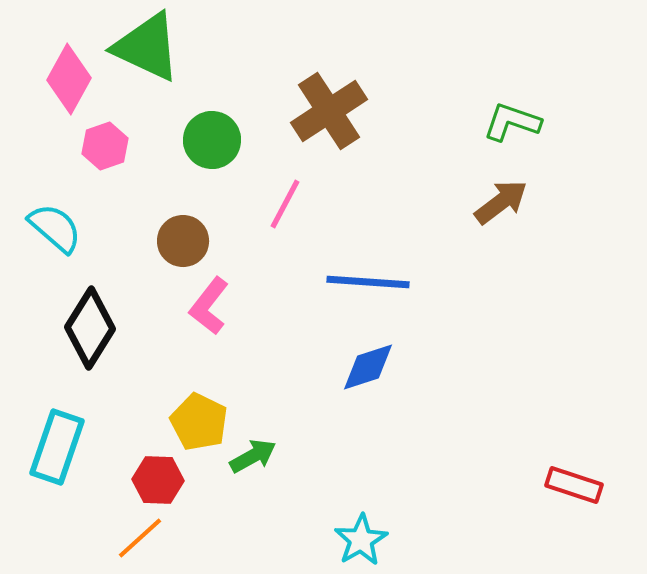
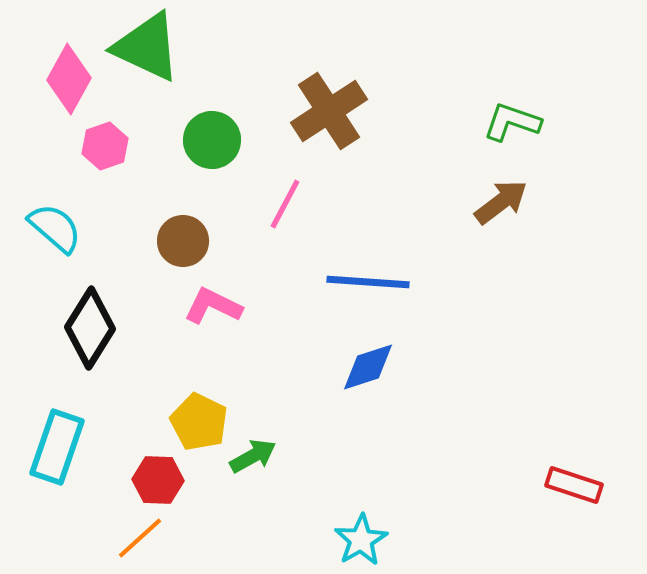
pink L-shape: moved 4 px right; rotated 78 degrees clockwise
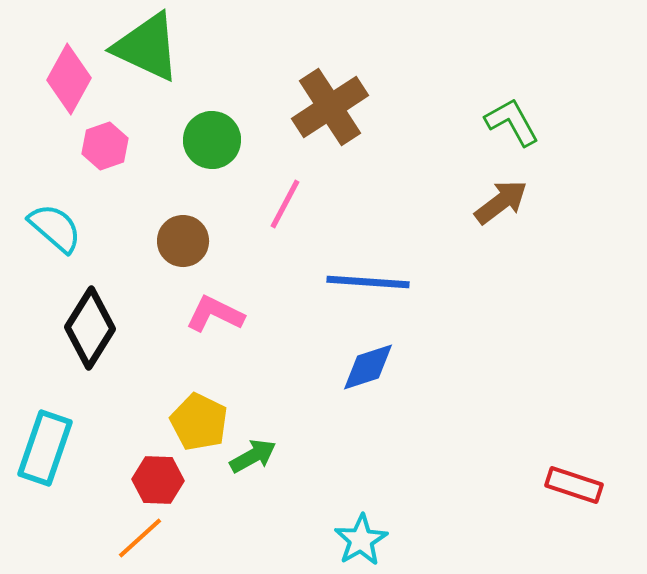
brown cross: moved 1 px right, 4 px up
green L-shape: rotated 42 degrees clockwise
pink L-shape: moved 2 px right, 8 px down
cyan rectangle: moved 12 px left, 1 px down
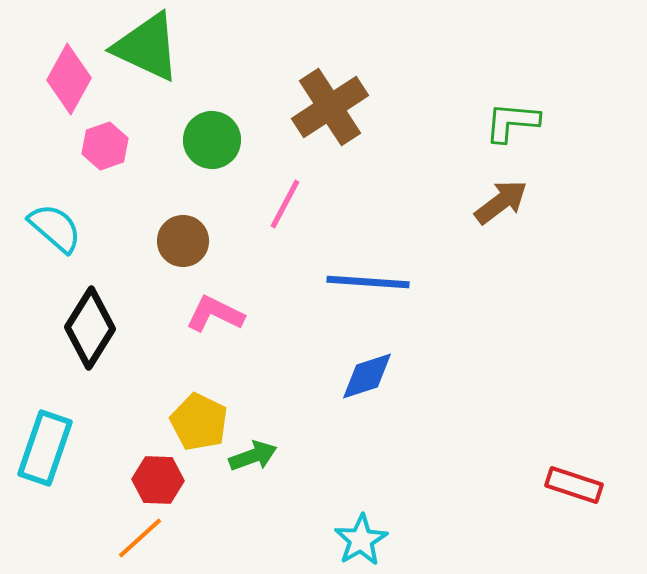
green L-shape: rotated 56 degrees counterclockwise
blue diamond: moved 1 px left, 9 px down
green arrow: rotated 9 degrees clockwise
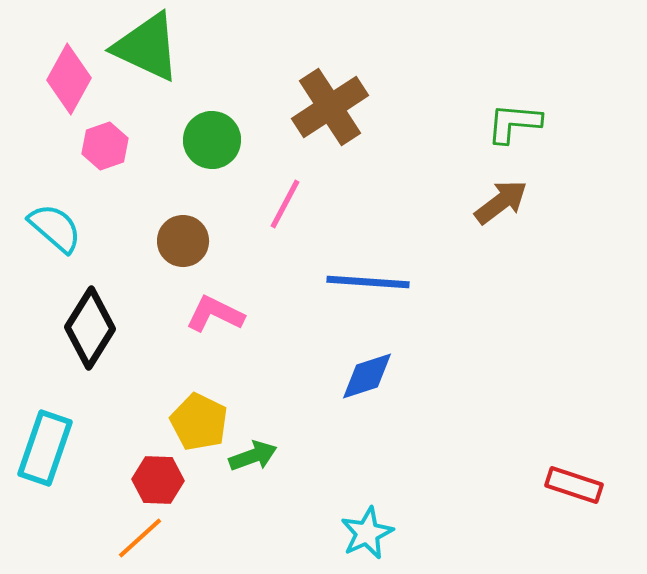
green L-shape: moved 2 px right, 1 px down
cyan star: moved 6 px right, 7 px up; rotated 6 degrees clockwise
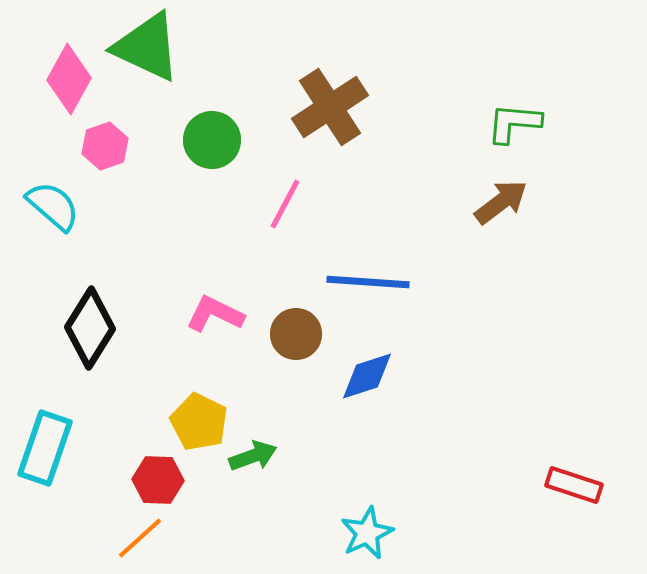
cyan semicircle: moved 2 px left, 22 px up
brown circle: moved 113 px right, 93 px down
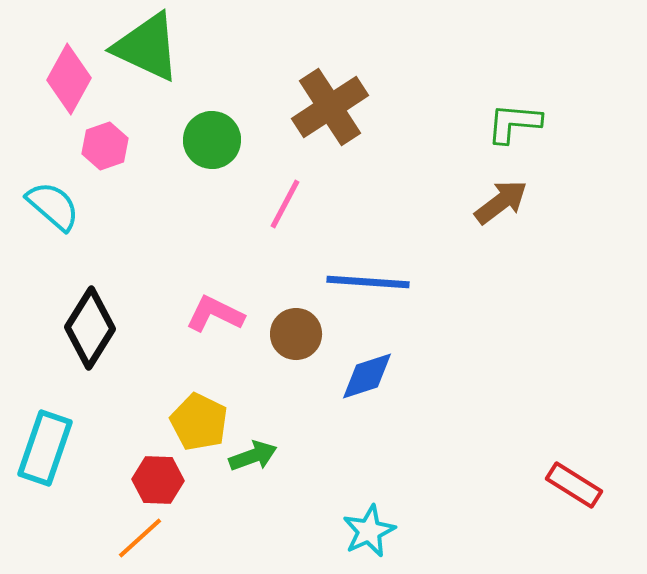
red rectangle: rotated 14 degrees clockwise
cyan star: moved 2 px right, 2 px up
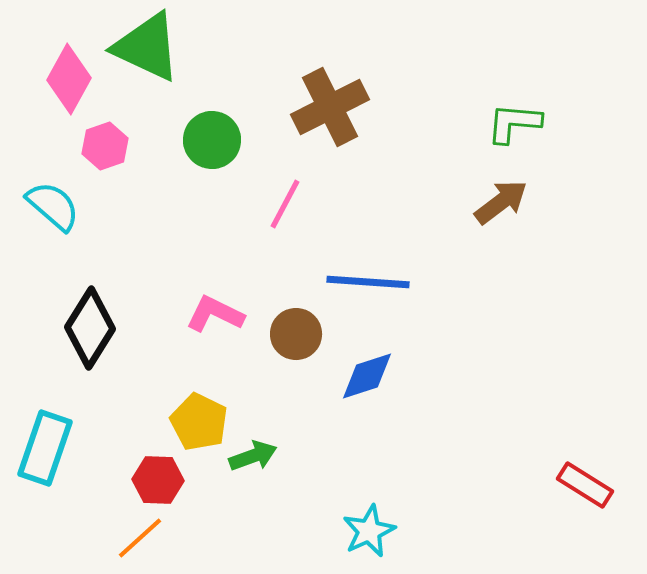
brown cross: rotated 6 degrees clockwise
red rectangle: moved 11 px right
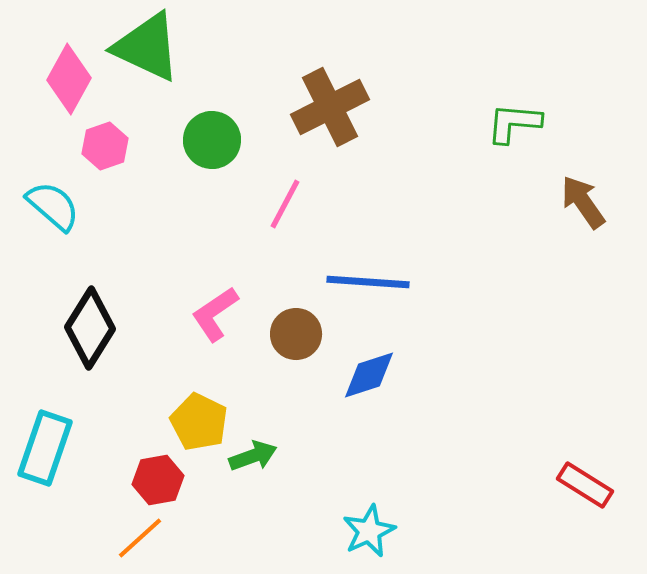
brown arrow: moved 82 px right; rotated 88 degrees counterclockwise
pink L-shape: rotated 60 degrees counterclockwise
blue diamond: moved 2 px right, 1 px up
red hexagon: rotated 12 degrees counterclockwise
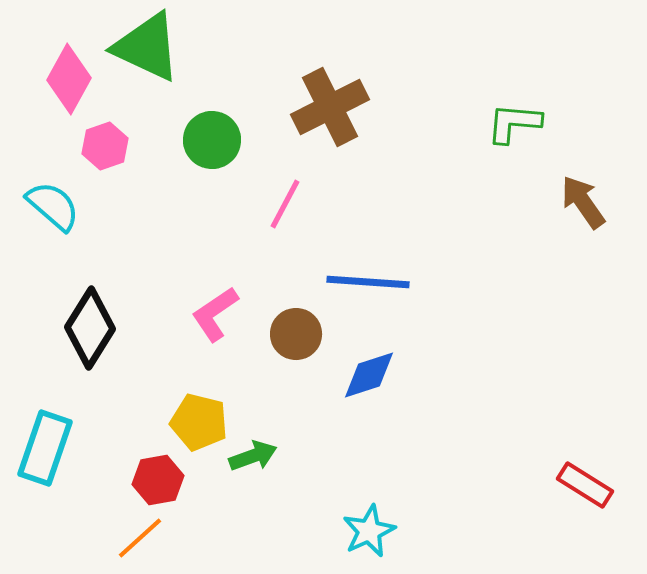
yellow pentagon: rotated 12 degrees counterclockwise
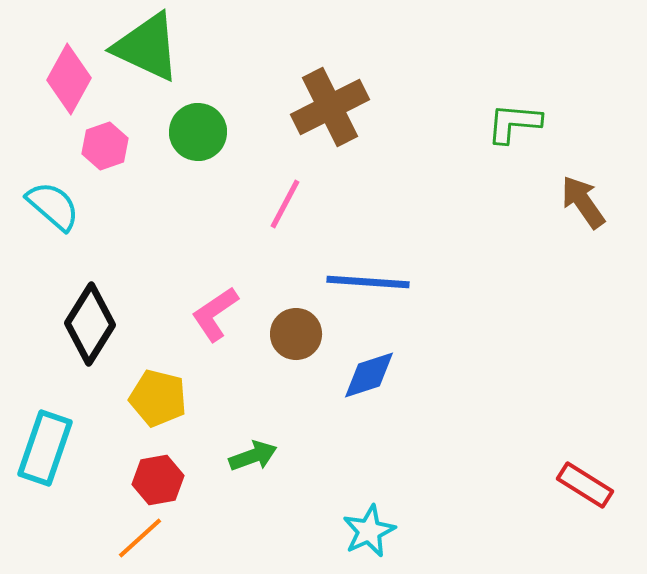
green circle: moved 14 px left, 8 px up
black diamond: moved 4 px up
yellow pentagon: moved 41 px left, 24 px up
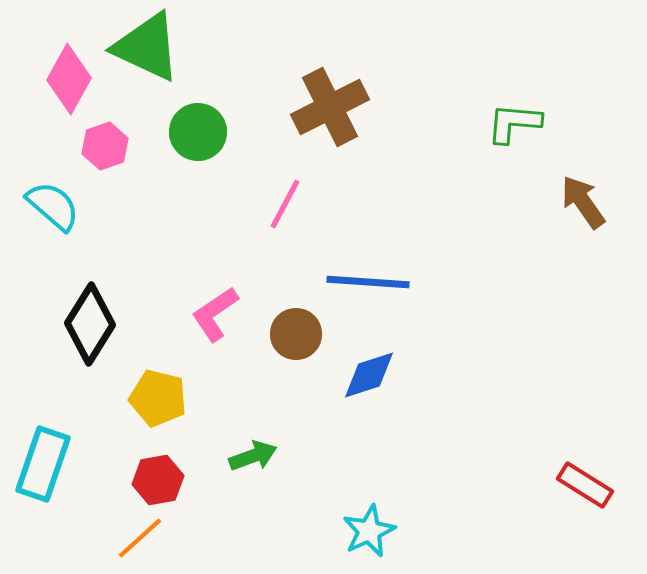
cyan rectangle: moved 2 px left, 16 px down
